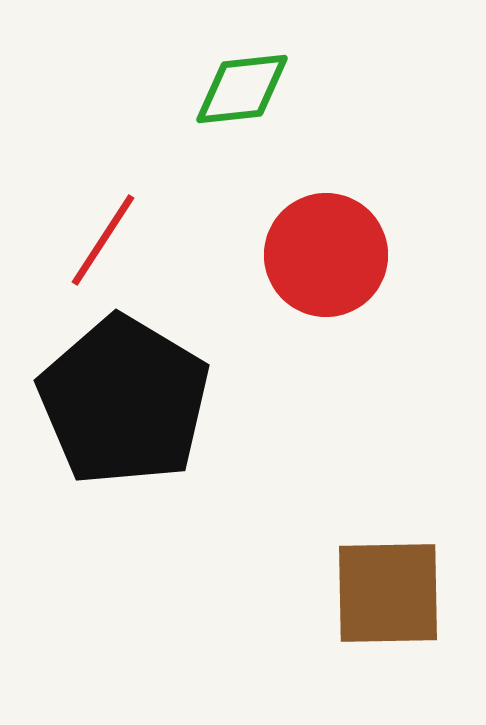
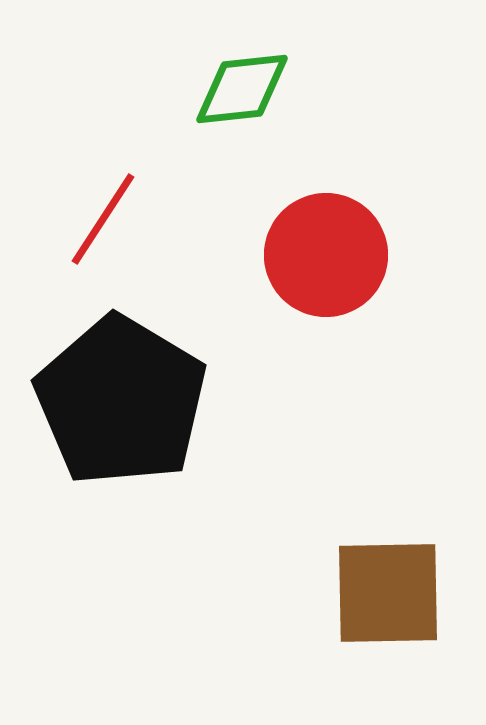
red line: moved 21 px up
black pentagon: moved 3 px left
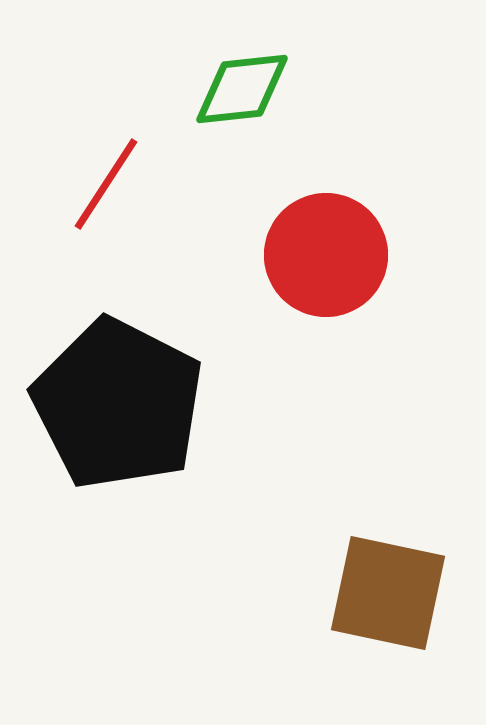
red line: moved 3 px right, 35 px up
black pentagon: moved 3 px left, 3 px down; rotated 4 degrees counterclockwise
brown square: rotated 13 degrees clockwise
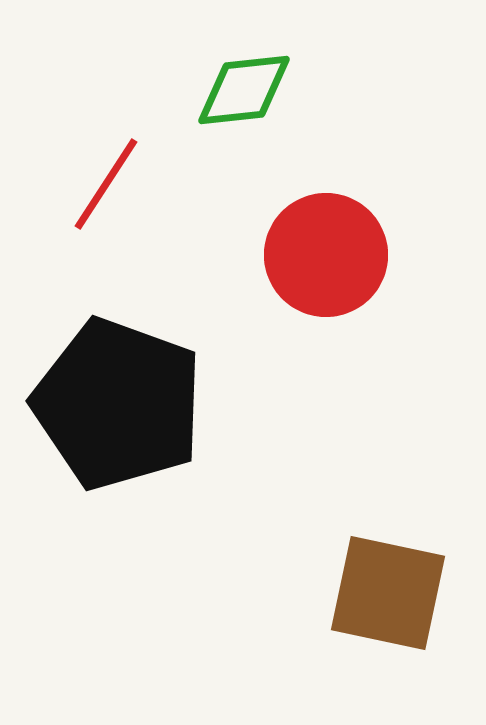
green diamond: moved 2 px right, 1 px down
black pentagon: rotated 7 degrees counterclockwise
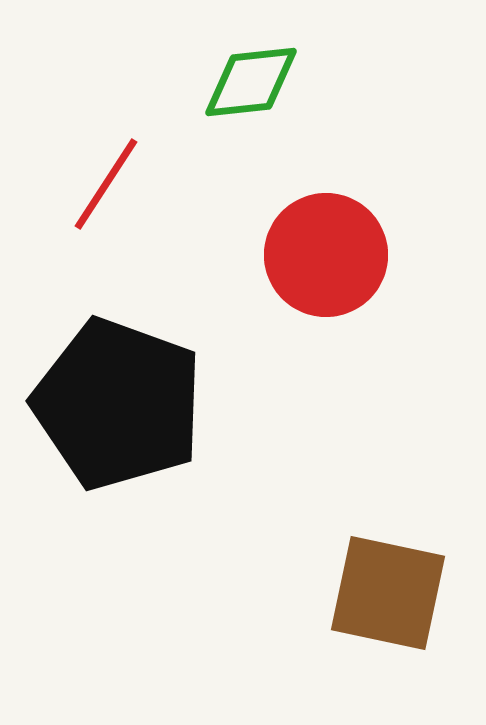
green diamond: moved 7 px right, 8 px up
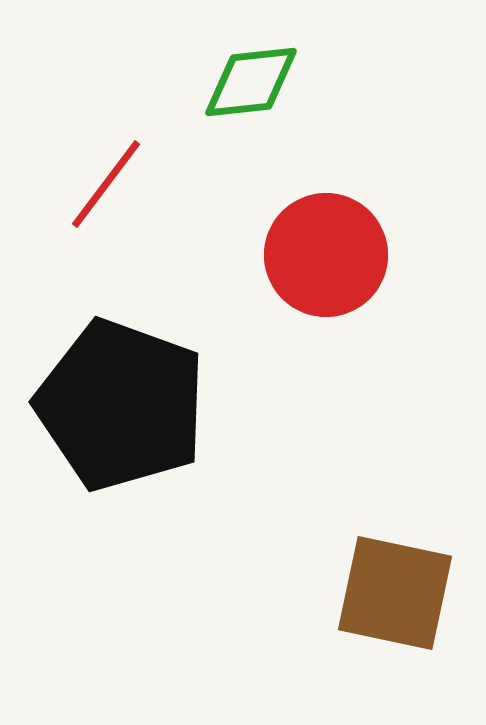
red line: rotated 4 degrees clockwise
black pentagon: moved 3 px right, 1 px down
brown square: moved 7 px right
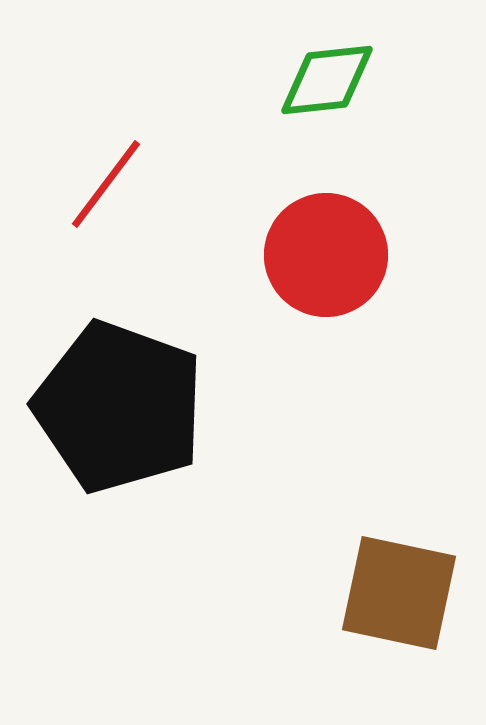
green diamond: moved 76 px right, 2 px up
black pentagon: moved 2 px left, 2 px down
brown square: moved 4 px right
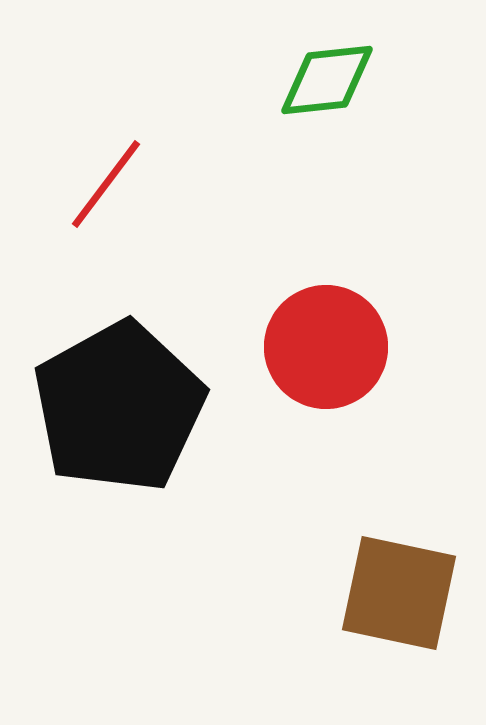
red circle: moved 92 px down
black pentagon: rotated 23 degrees clockwise
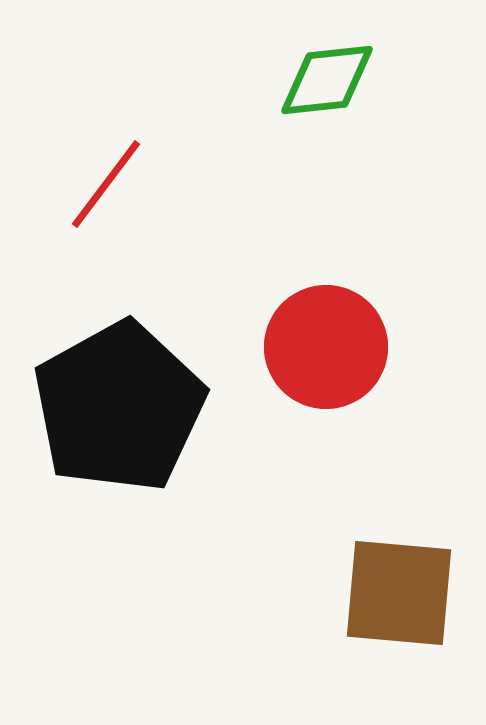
brown square: rotated 7 degrees counterclockwise
